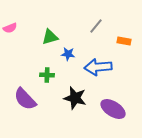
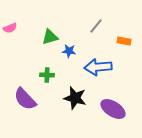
blue star: moved 1 px right, 3 px up
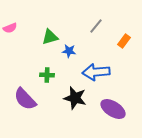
orange rectangle: rotated 64 degrees counterclockwise
blue arrow: moved 2 px left, 5 px down
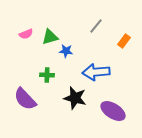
pink semicircle: moved 16 px right, 6 px down
blue star: moved 3 px left
purple ellipse: moved 2 px down
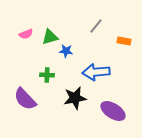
orange rectangle: rotated 64 degrees clockwise
black star: rotated 25 degrees counterclockwise
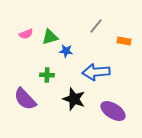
black star: moved 1 px left, 1 px down; rotated 30 degrees clockwise
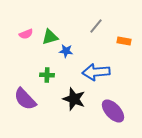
purple ellipse: rotated 15 degrees clockwise
